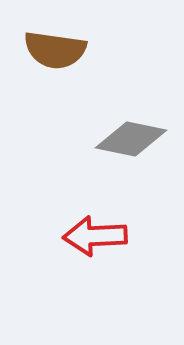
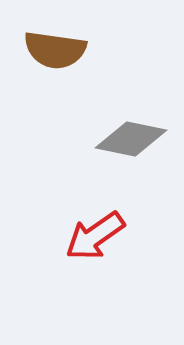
red arrow: rotated 32 degrees counterclockwise
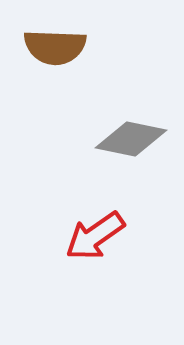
brown semicircle: moved 3 px up; rotated 6 degrees counterclockwise
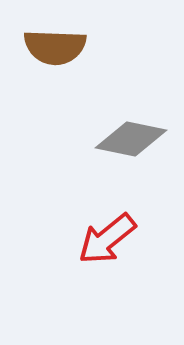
red arrow: moved 12 px right, 3 px down; rotated 4 degrees counterclockwise
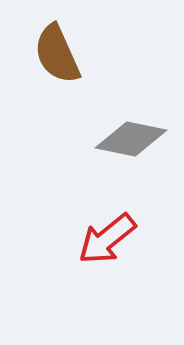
brown semicircle: moved 2 px right, 7 px down; rotated 64 degrees clockwise
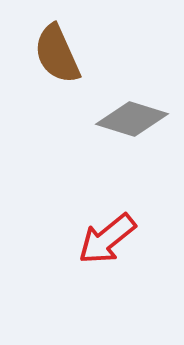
gray diamond: moved 1 px right, 20 px up; rotated 6 degrees clockwise
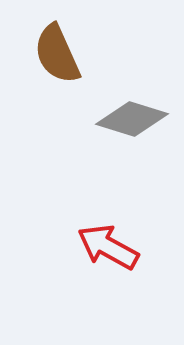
red arrow: moved 1 px right, 8 px down; rotated 68 degrees clockwise
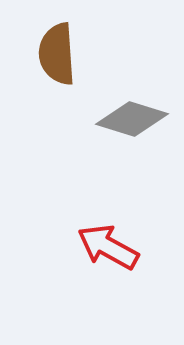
brown semicircle: rotated 20 degrees clockwise
